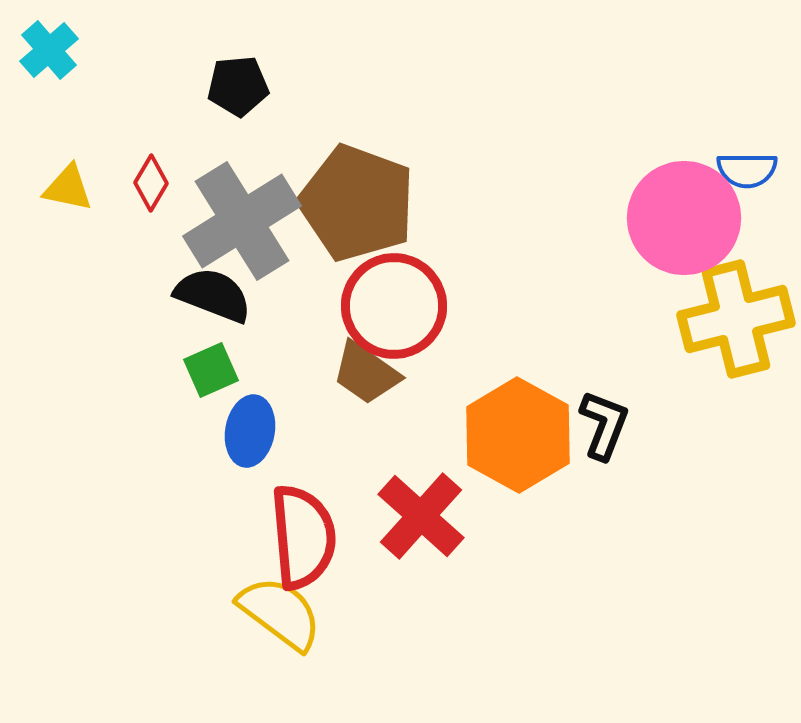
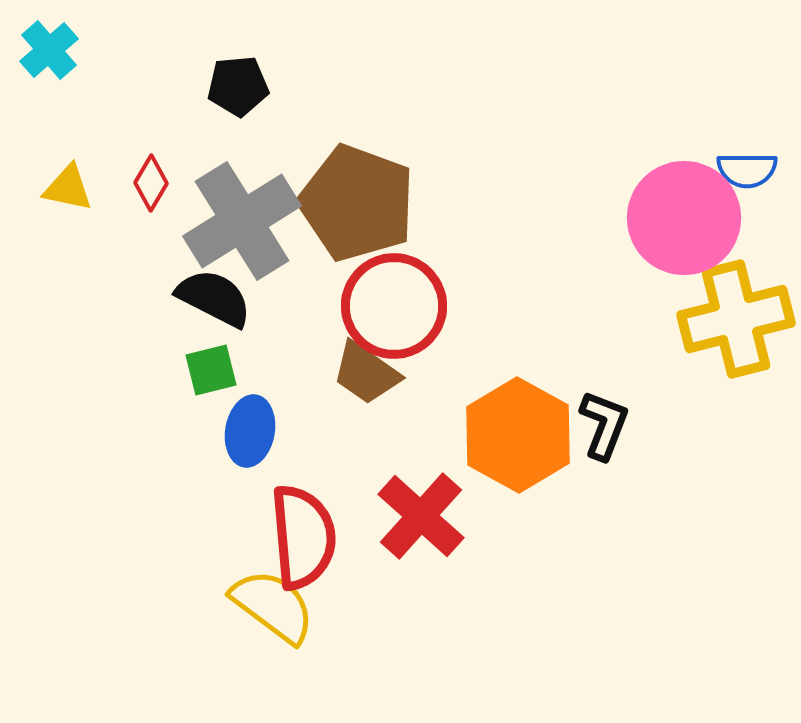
black semicircle: moved 1 px right, 3 px down; rotated 6 degrees clockwise
green square: rotated 10 degrees clockwise
yellow semicircle: moved 7 px left, 7 px up
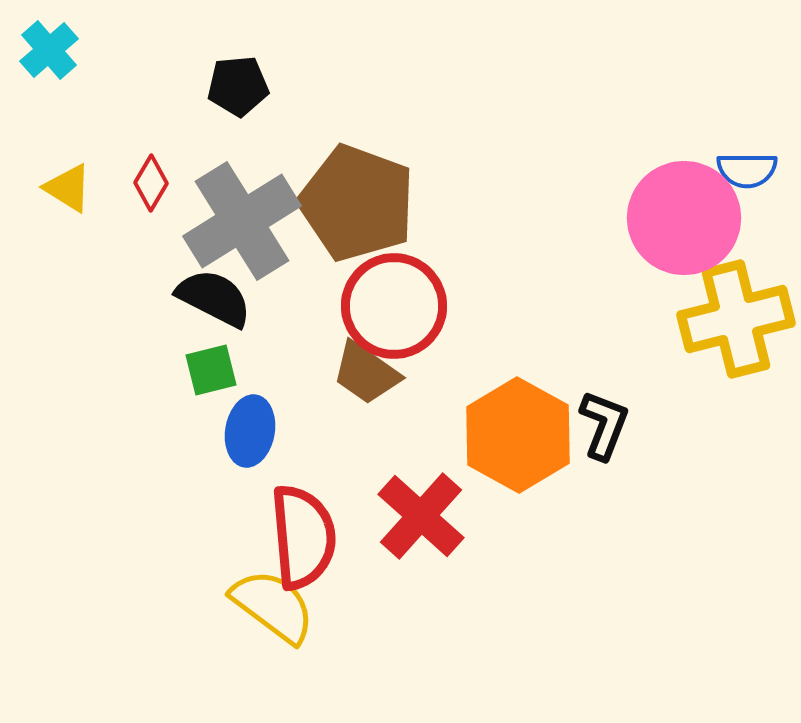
yellow triangle: rotated 20 degrees clockwise
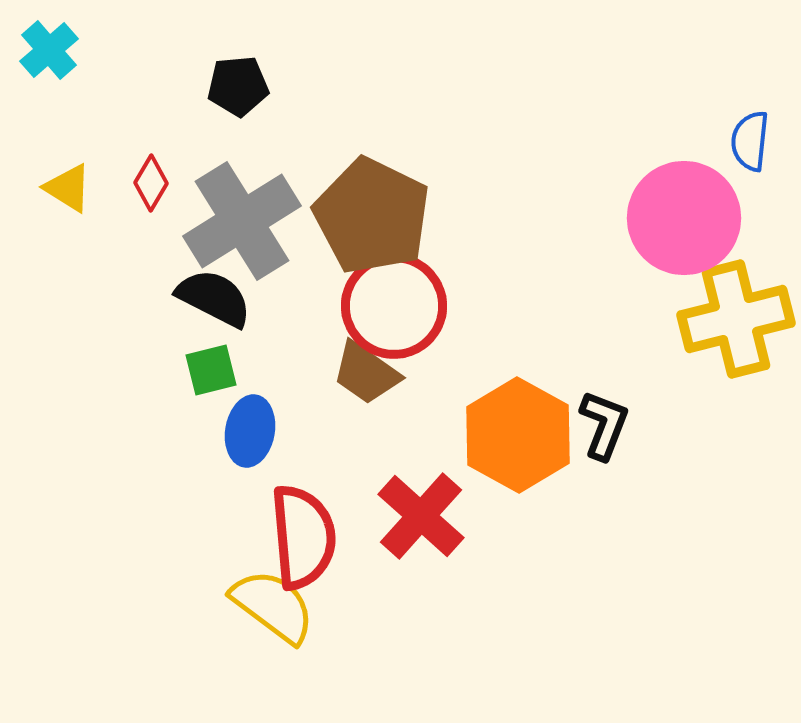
blue semicircle: moved 3 px right, 29 px up; rotated 96 degrees clockwise
brown pentagon: moved 15 px right, 13 px down; rotated 6 degrees clockwise
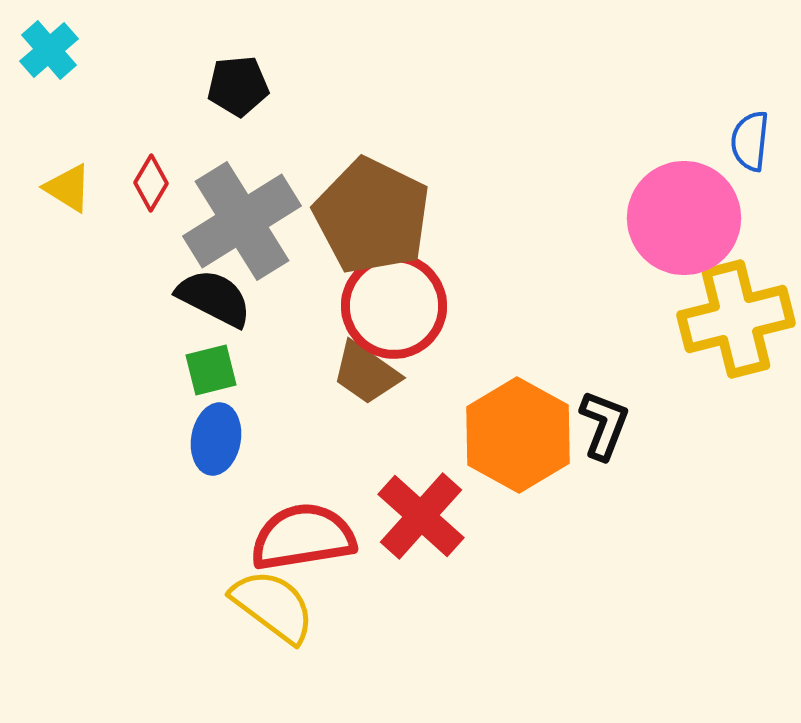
blue ellipse: moved 34 px left, 8 px down
red semicircle: rotated 94 degrees counterclockwise
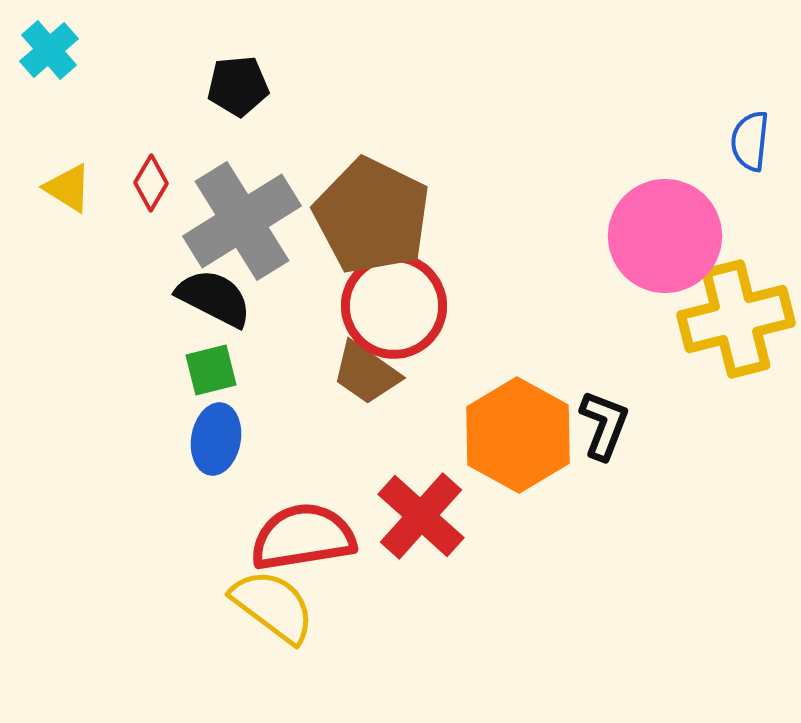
pink circle: moved 19 px left, 18 px down
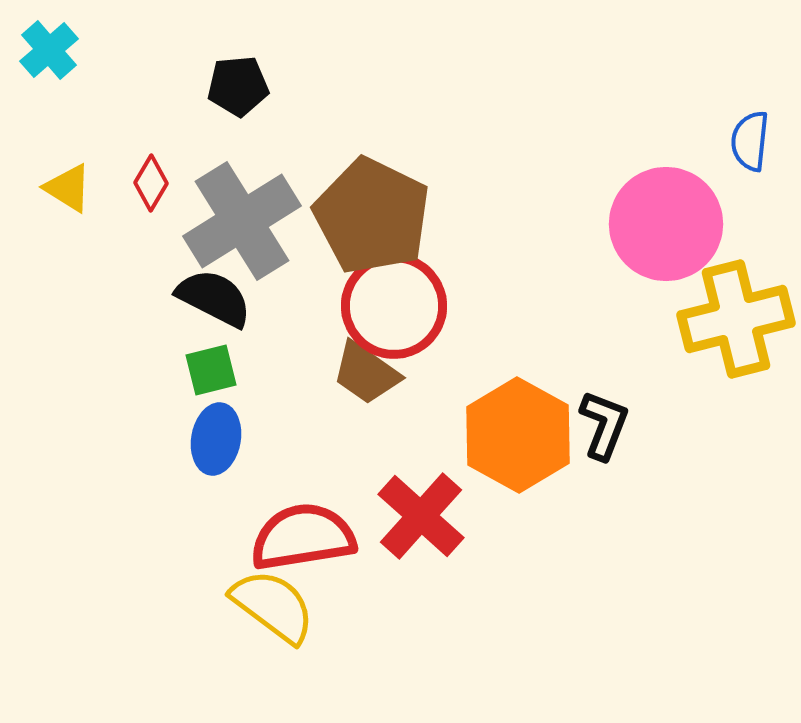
pink circle: moved 1 px right, 12 px up
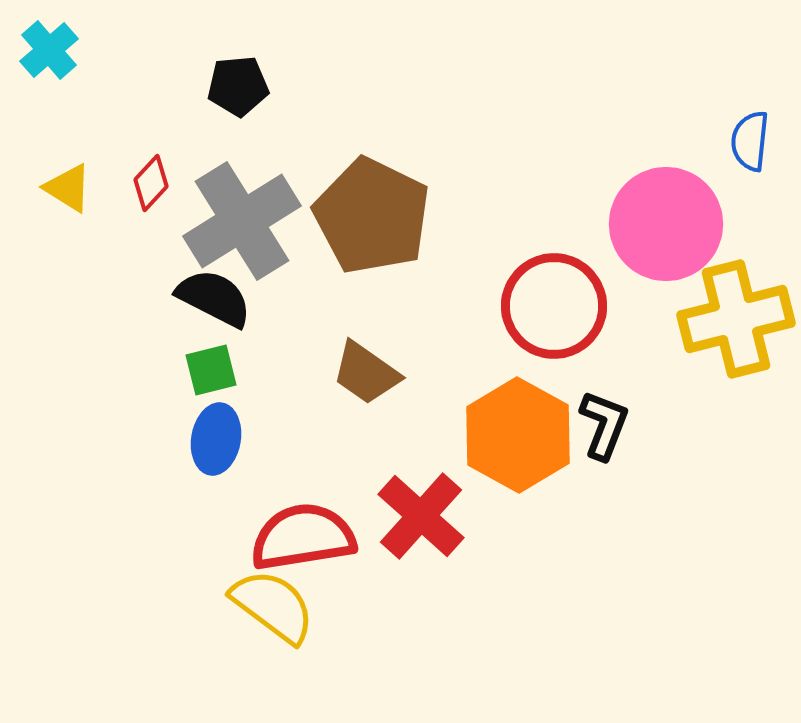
red diamond: rotated 12 degrees clockwise
red circle: moved 160 px right
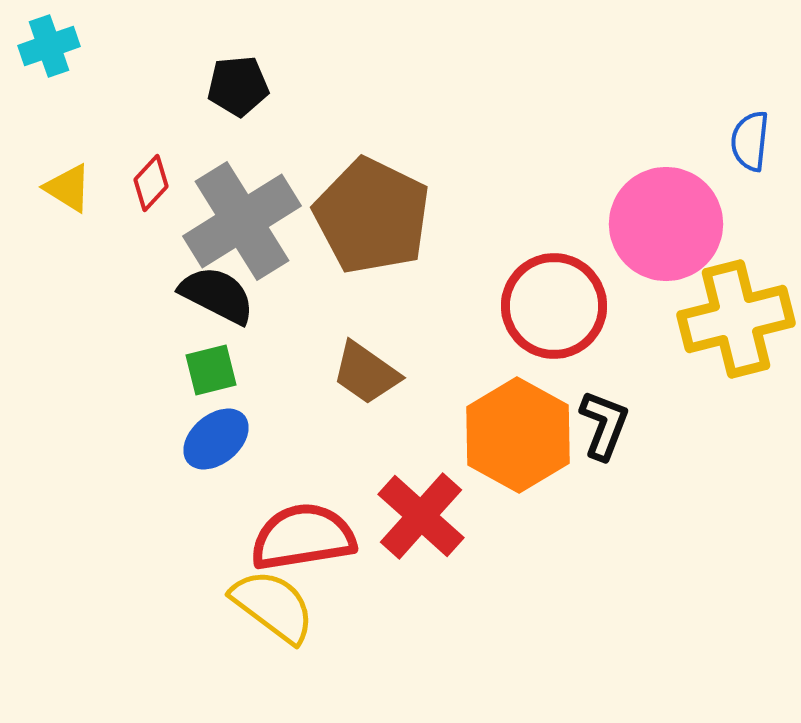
cyan cross: moved 4 px up; rotated 22 degrees clockwise
black semicircle: moved 3 px right, 3 px up
blue ellipse: rotated 40 degrees clockwise
